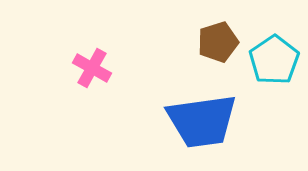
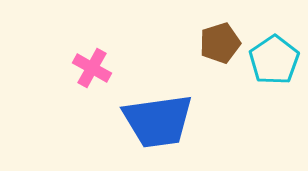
brown pentagon: moved 2 px right, 1 px down
blue trapezoid: moved 44 px left
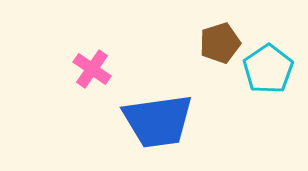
cyan pentagon: moved 6 px left, 9 px down
pink cross: moved 1 px down; rotated 6 degrees clockwise
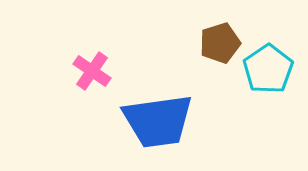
pink cross: moved 2 px down
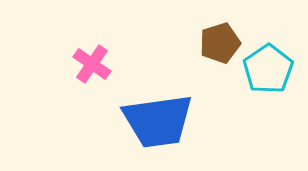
pink cross: moved 7 px up
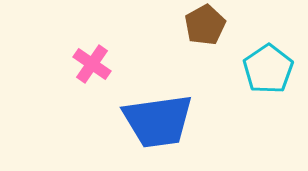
brown pentagon: moved 15 px left, 18 px up; rotated 12 degrees counterclockwise
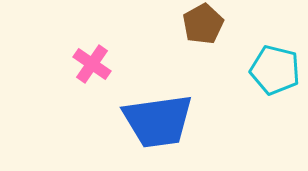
brown pentagon: moved 2 px left, 1 px up
cyan pentagon: moved 7 px right, 1 px down; rotated 24 degrees counterclockwise
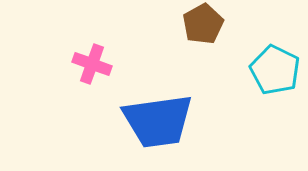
pink cross: rotated 15 degrees counterclockwise
cyan pentagon: rotated 12 degrees clockwise
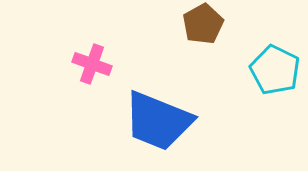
blue trapezoid: rotated 30 degrees clockwise
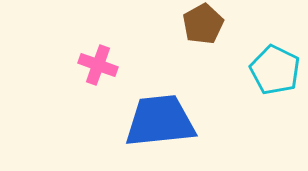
pink cross: moved 6 px right, 1 px down
blue trapezoid: moved 2 px right; rotated 152 degrees clockwise
